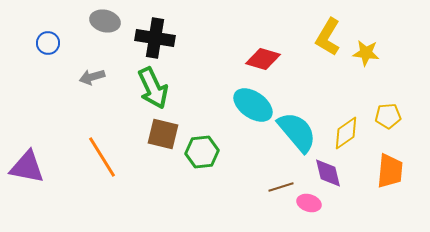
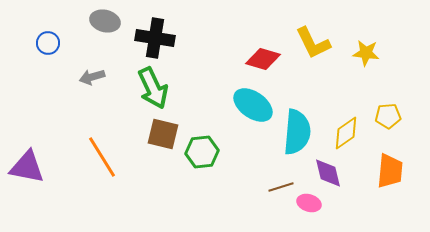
yellow L-shape: moved 15 px left, 6 px down; rotated 57 degrees counterclockwise
cyan semicircle: rotated 45 degrees clockwise
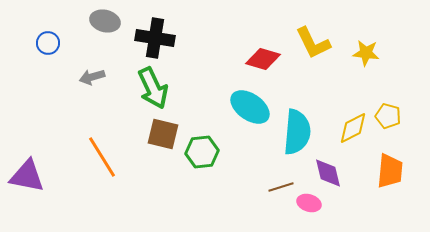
cyan ellipse: moved 3 px left, 2 px down
yellow pentagon: rotated 20 degrees clockwise
yellow diamond: moved 7 px right, 5 px up; rotated 8 degrees clockwise
purple triangle: moved 9 px down
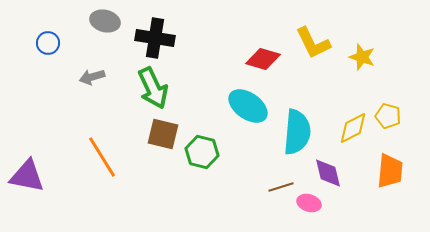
yellow star: moved 4 px left, 4 px down; rotated 12 degrees clockwise
cyan ellipse: moved 2 px left, 1 px up
green hexagon: rotated 20 degrees clockwise
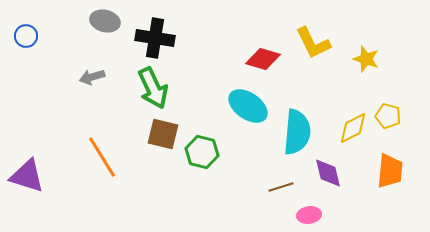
blue circle: moved 22 px left, 7 px up
yellow star: moved 4 px right, 2 px down
purple triangle: rotated 6 degrees clockwise
pink ellipse: moved 12 px down; rotated 25 degrees counterclockwise
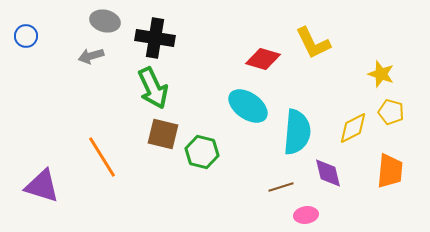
yellow star: moved 15 px right, 15 px down
gray arrow: moved 1 px left, 21 px up
yellow pentagon: moved 3 px right, 4 px up
purple triangle: moved 15 px right, 10 px down
pink ellipse: moved 3 px left
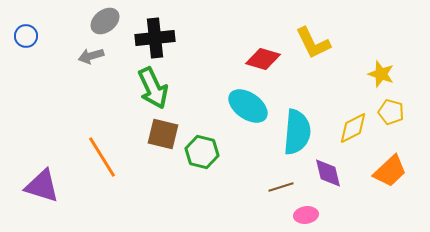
gray ellipse: rotated 52 degrees counterclockwise
black cross: rotated 15 degrees counterclockwise
orange trapezoid: rotated 42 degrees clockwise
